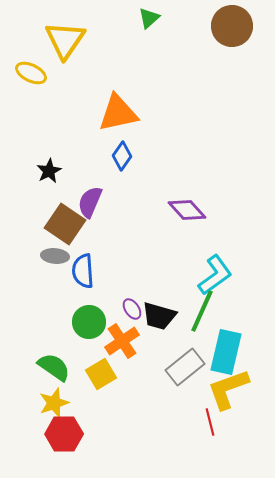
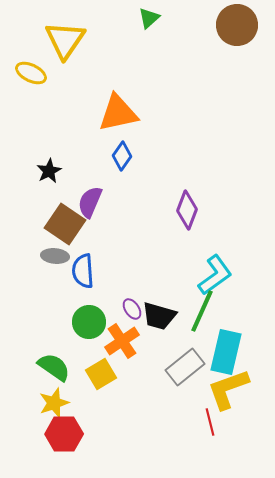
brown circle: moved 5 px right, 1 px up
purple diamond: rotated 63 degrees clockwise
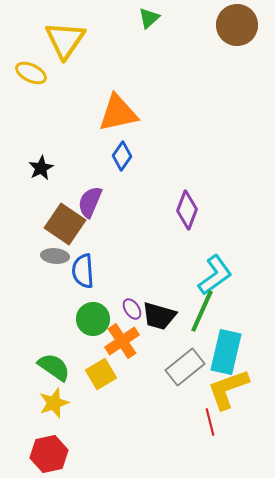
black star: moved 8 px left, 3 px up
green circle: moved 4 px right, 3 px up
red hexagon: moved 15 px left, 20 px down; rotated 12 degrees counterclockwise
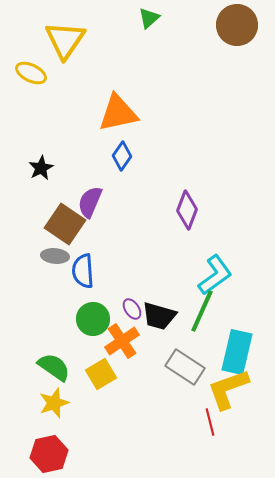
cyan rectangle: moved 11 px right
gray rectangle: rotated 72 degrees clockwise
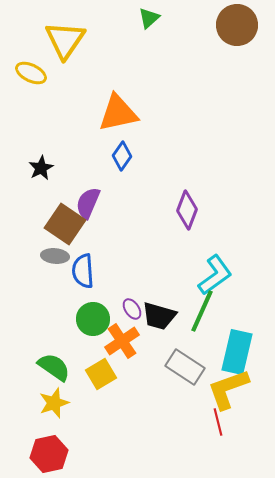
purple semicircle: moved 2 px left, 1 px down
red line: moved 8 px right
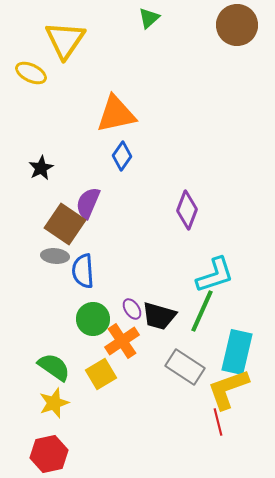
orange triangle: moved 2 px left, 1 px down
cyan L-shape: rotated 18 degrees clockwise
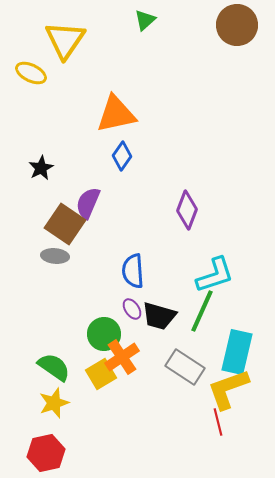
green triangle: moved 4 px left, 2 px down
blue semicircle: moved 50 px right
green circle: moved 11 px right, 15 px down
orange cross: moved 16 px down
red hexagon: moved 3 px left, 1 px up
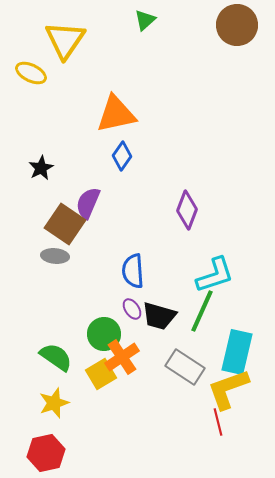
green semicircle: moved 2 px right, 10 px up
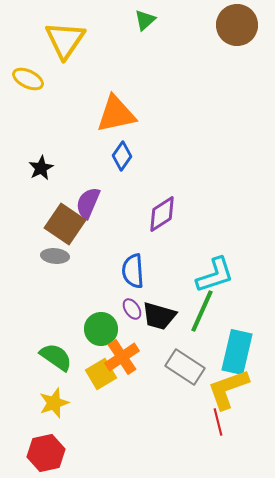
yellow ellipse: moved 3 px left, 6 px down
purple diamond: moved 25 px left, 4 px down; rotated 36 degrees clockwise
green circle: moved 3 px left, 5 px up
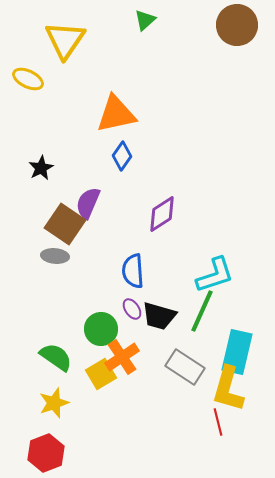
yellow L-shape: rotated 54 degrees counterclockwise
red hexagon: rotated 9 degrees counterclockwise
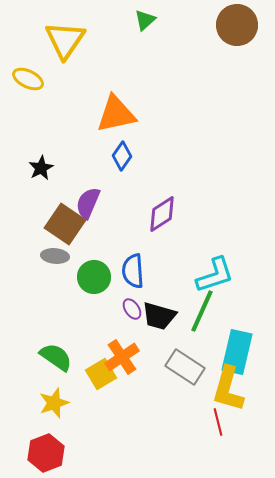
green circle: moved 7 px left, 52 px up
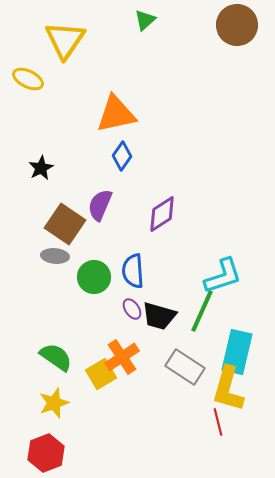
purple semicircle: moved 12 px right, 2 px down
cyan L-shape: moved 8 px right, 1 px down
